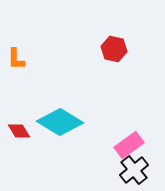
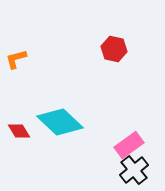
orange L-shape: rotated 75 degrees clockwise
cyan diamond: rotated 12 degrees clockwise
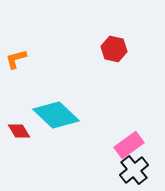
cyan diamond: moved 4 px left, 7 px up
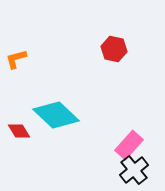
pink rectangle: rotated 12 degrees counterclockwise
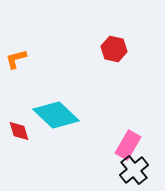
red diamond: rotated 15 degrees clockwise
pink rectangle: moved 1 px left; rotated 12 degrees counterclockwise
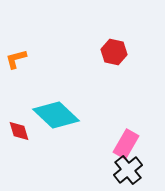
red hexagon: moved 3 px down
pink rectangle: moved 2 px left, 1 px up
black cross: moved 6 px left
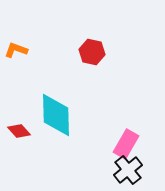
red hexagon: moved 22 px left
orange L-shape: moved 9 px up; rotated 35 degrees clockwise
cyan diamond: rotated 45 degrees clockwise
red diamond: rotated 25 degrees counterclockwise
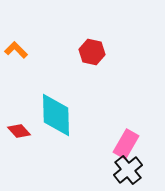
orange L-shape: rotated 25 degrees clockwise
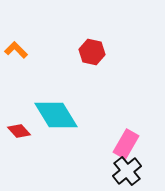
cyan diamond: rotated 30 degrees counterclockwise
black cross: moved 1 px left, 1 px down
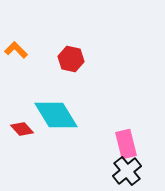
red hexagon: moved 21 px left, 7 px down
red diamond: moved 3 px right, 2 px up
pink rectangle: rotated 44 degrees counterclockwise
